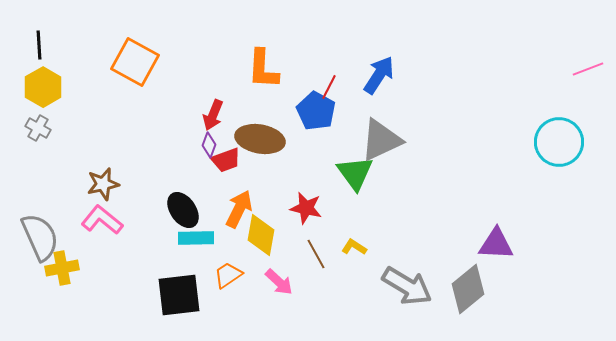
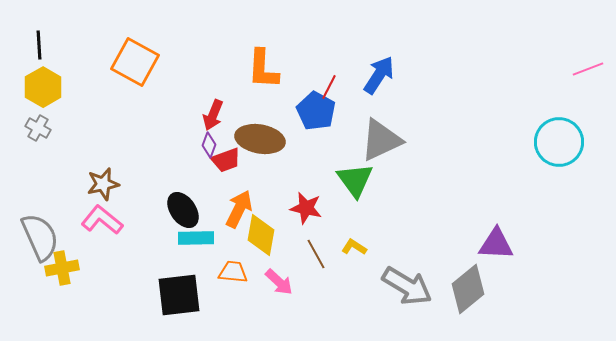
green triangle: moved 7 px down
orange trapezoid: moved 5 px right, 3 px up; rotated 40 degrees clockwise
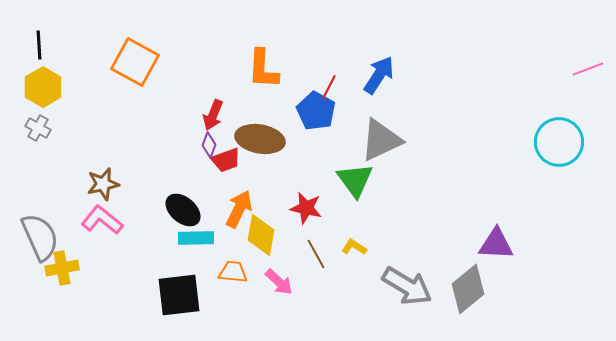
black ellipse: rotated 15 degrees counterclockwise
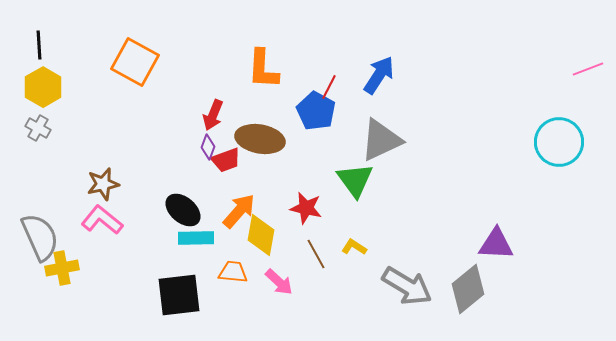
purple diamond: moved 1 px left, 2 px down
orange arrow: moved 2 px down; rotated 15 degrees clockwise
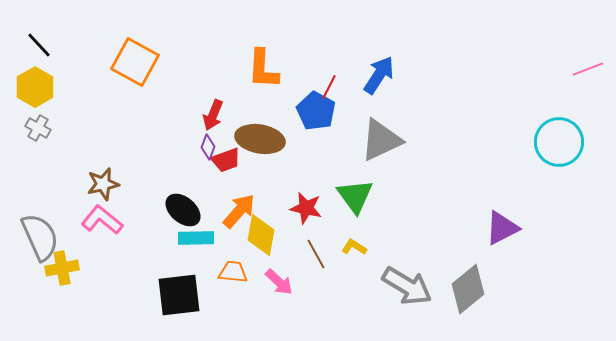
black line: rotated 40 degrees counterclockwise
yellow hexagon: moved 8 px left
green triangle: moved 16 px down
purple triangle: moved 6 px right, 16 px up; rotated 30 degrees counterclockwise
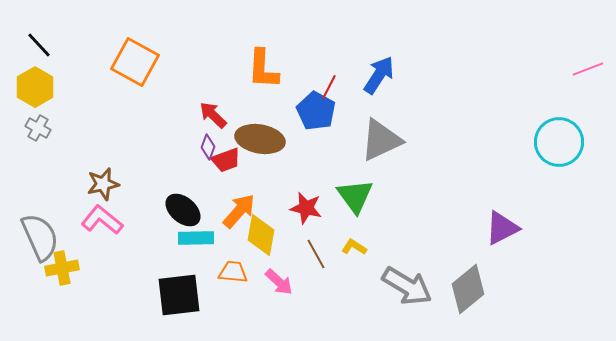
red arrow: rotated 112 degrees clockwise
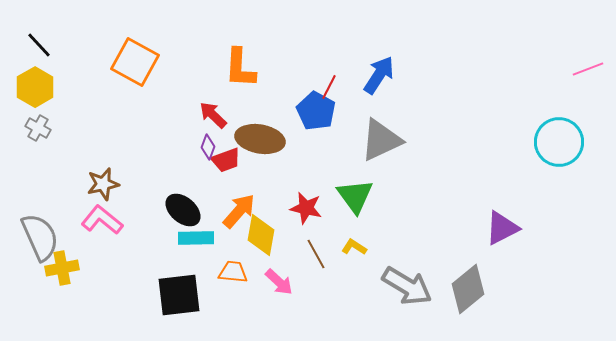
orange L-shape: moved 23 px left, 1 px up
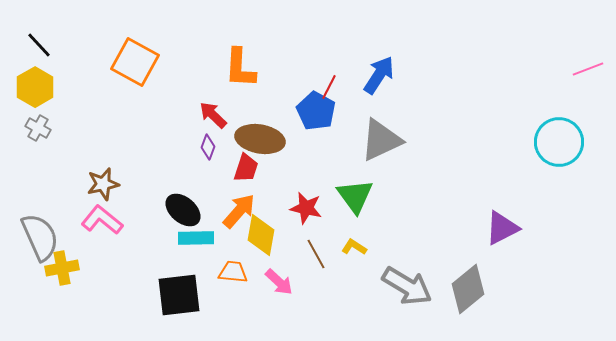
red trapezoid: moved 20 px right, 8 px down; rotated 52 degrees counterclockwise
